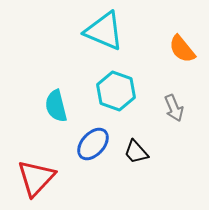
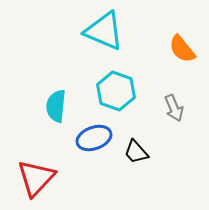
cyan semicircle: rotated 20 degrees clockwise
blue ellipse: moved 1 px right, 6 px up; rotated 28 degrees clockwise
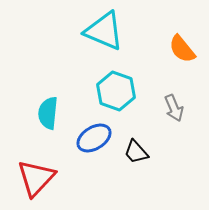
cyan semicircle: moved 8 px left, 7 px down
blue ellipse: rotated 12 degrees counterclockwise
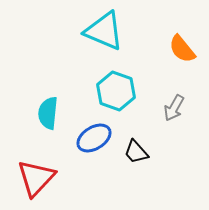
gray arrow: rotated 52 degrees clockwise
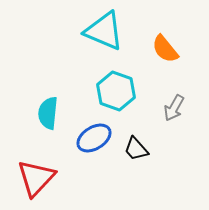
orange semicircle: moved 17 px left
black trapezoid: moved 3 px up
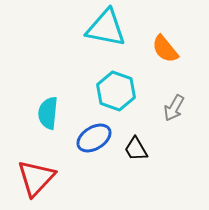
cyan triangle: moved 2 px right, 3 px up; rotated 12 degrees counterclockwise
black trapezoid: rotated 12 degrees clockwise
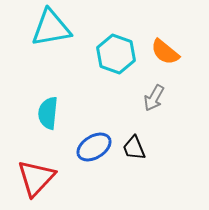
cyan triangle: moved 55 px left; rotated 21 degrees counterclockwise
orange semicircle: moved 3 px down; rotated 12 degrees counterclockwise
cyan hexagon: moved 37 px up
gray arrow: moved 20 px left, 10 px up
blue ellipse: moved 9 px down
black trapezoid: moved 2 px left, 1 px up; rotated 8 degrees clockwise
